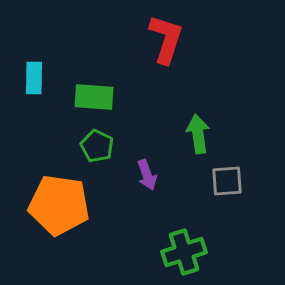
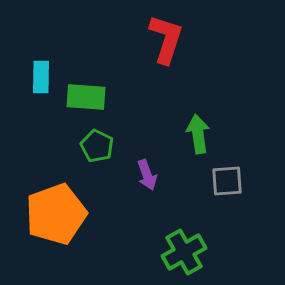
cyan rectangle: moved 7 px right, 1 px up
green rectangle: moved 8 px left
orange pentagon: moved 3 px left, 9 px down; rotated 28 degrees counterclockwise
green cross: rotated 12 degrees counterclockwise
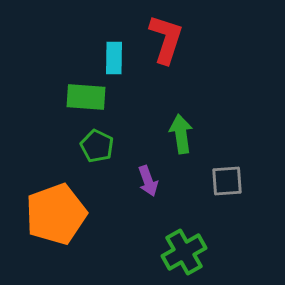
cyan rectangle: moved 73 px right, 19 px up
green arrow: moved 17 px left
purple arrow: moved 1 px right, 6 px down
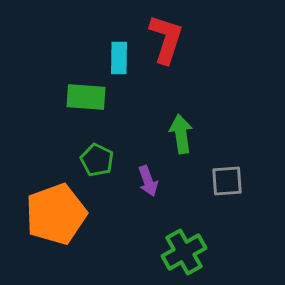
cyan rectangle: moved 5 px right
green pentagon: moved 14 px down
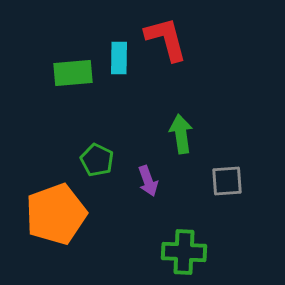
red L-shape: rotated 33 degrees counterclockwise
green rectangle: moved 13 px left, 24 px up; rotated 9 degrees counterclockwise
green cross: rotated 33 degrees clockwise
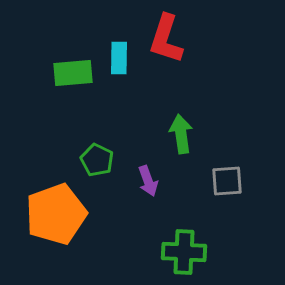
red L-shape: rotated 147 degrees counterclockwise
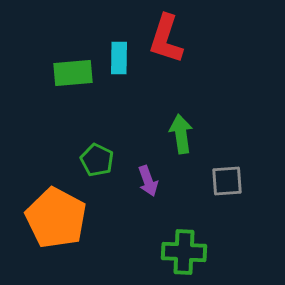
orange pentagon: moved 4 px down; rotated 24 degrees counterclockwise
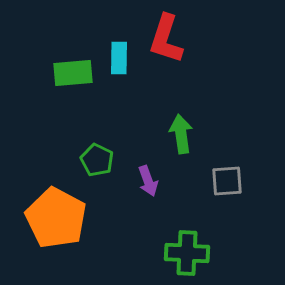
green cross: moved 3 px right, 1 px down
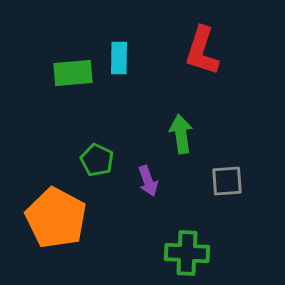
red L-shape: moved 36 px right, 12 px down
